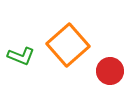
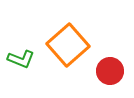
green L-shape: moved 3 px down
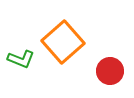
orange square: moved 5 px left, 3 px up
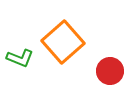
green L-shape: moved 1 px left, 1 px up
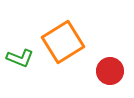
orange square: rotated 9 degrees clockwise
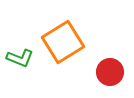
red circle: moved 1 px down
